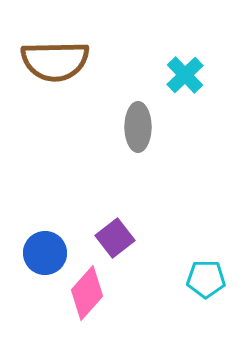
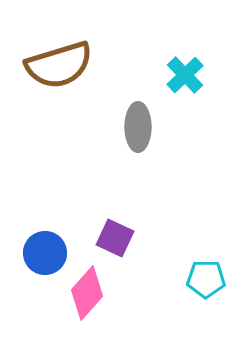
brown semicircle: moved 4 px right, 4 px down; rotated 16 degrees counterclockwise
purple square: rotated 27 degrees counterclockwise
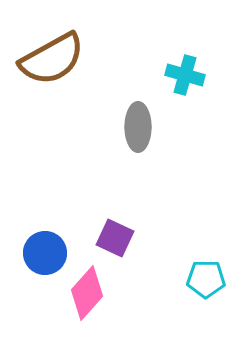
brown semicircle: moved 7 px left, 6 px up; rotated 12 degrees counterclockwise
cyan cross: rotated 30 degrees counterclockwise
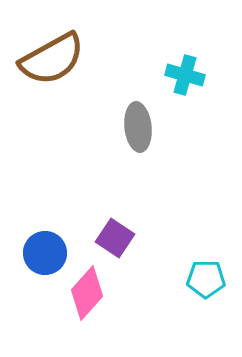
gray ellipse: rotated 6 degrees counterclockwise
purple square: rotated 9 degrees clockwise
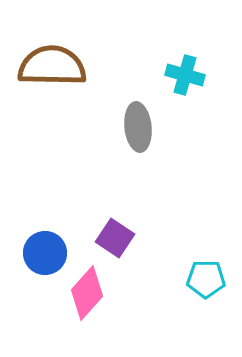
brown semicircle: moved 7 px down; rotated 150 degrees counterclockwise
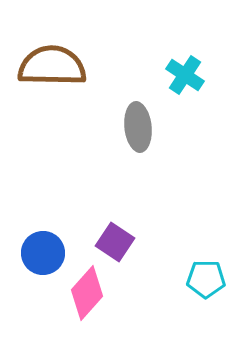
cyan cross: rotated 18 degrees clockwise
purple square: moved 4 px down
blue circle: moved 2 px left
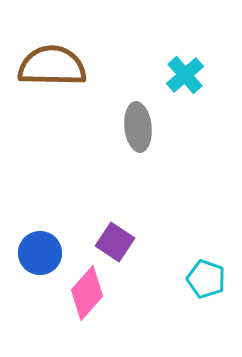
cyan cross: rotated 15 degrees clockwise
blue circle: moved 3 px left
cyan pentagon: rotated 18 degrees clockwise
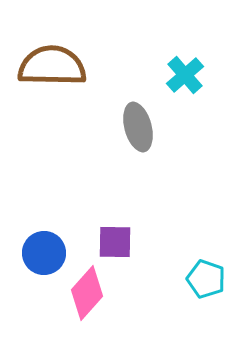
gray ellipse: rotated 9 degrees counterclockwise
purple square: rotated 33 degrees counterclockwise
blue circle: moved 4 px right
